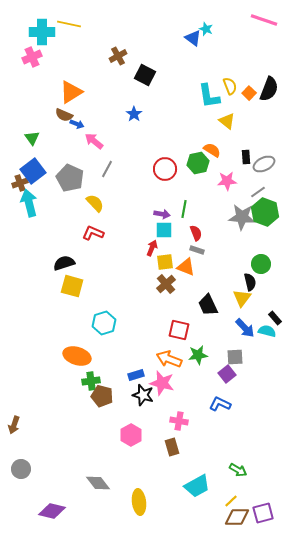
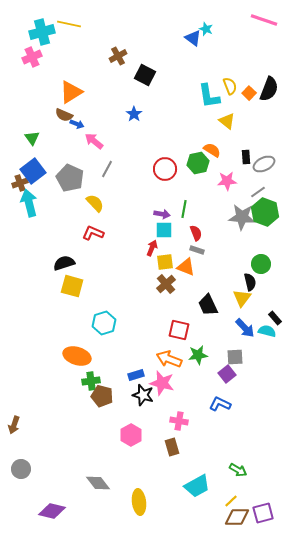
cyan cross at (42, 32): rotated 15 degrees counterclockwise
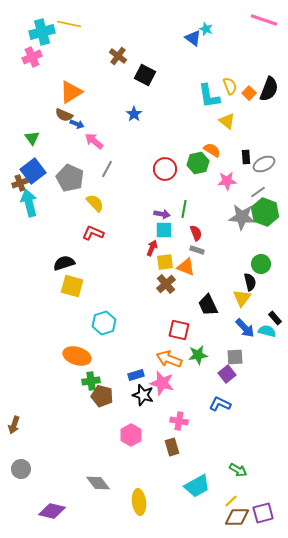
brown cross at (118, 56): rotated 24 degrees counterclockwise
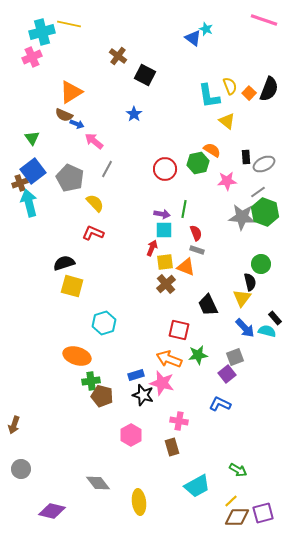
gray square at (235, 357): rotated 18 degrees counterclockwise
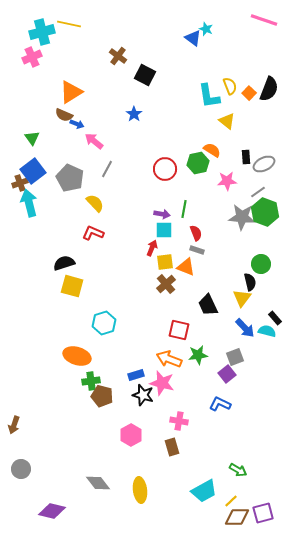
cyan trapezoid at (197, 486): moved 7 px right, 5 px down
yellow ellipse at (139, 502): moved 1 px right, 12 px up
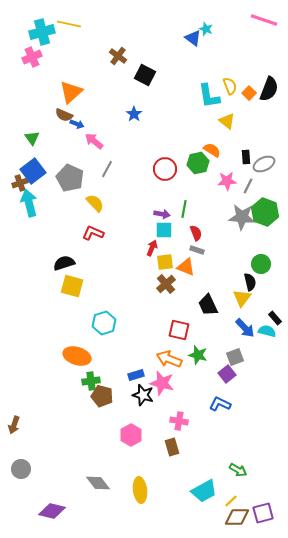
orange triangle at (71, 92): rotated 10 degrees counterclockwise
gray line at (258, 192): moved 10 px left, 6 px up; rotated 28 degrees counterclockwise
green star at (198, 355): rotated 24 degrees clockwise
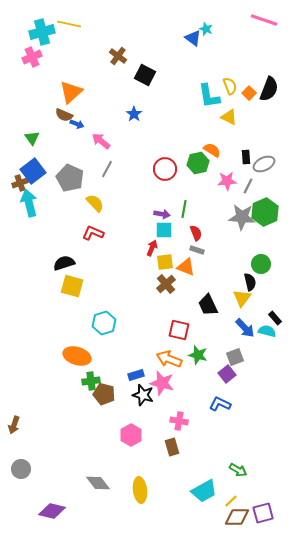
yellow triangle at (227, 121): moved 2 px right, 4 px up; rotated 12 degrees counterclockwise
pink arrow at (94, 141): moved 7 px right
green hexagon at (265, 212): rotated 16 degrees clockwise
brown pentagon at (102, 396): moved 2 px right, 2 px up
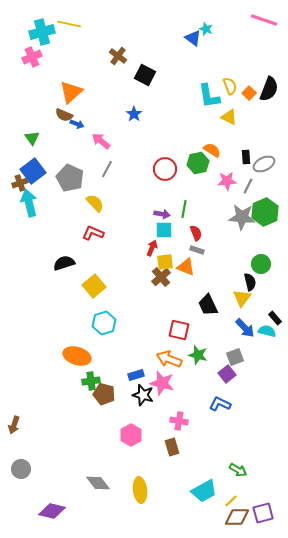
brown cross at (166, 284): moved 5 px left, 7 px up
yellow square at (72, 286): moved 22 px right; rotated 35 degrees clockwise
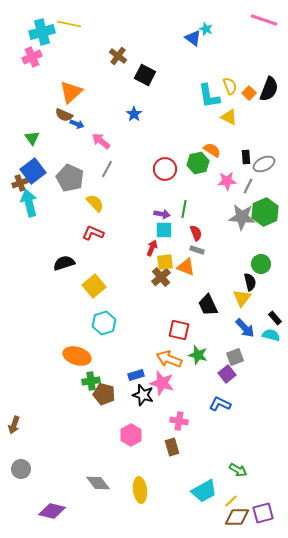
cyan semicircle at (267, 331): moved 4 px right, 4 px down
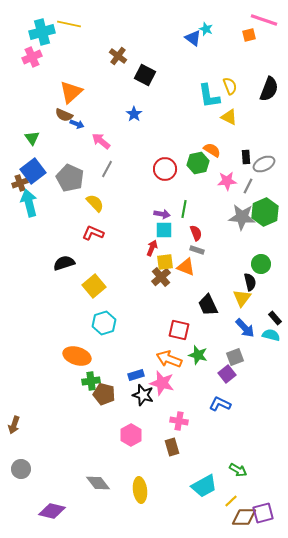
orange square at (249, 93): moved 58 px up; rotated 32 degrees clockwise
cyan trapezoid at (204, 491): moved 5 px up
brown diamond at (237, 517): moved 7 px right
